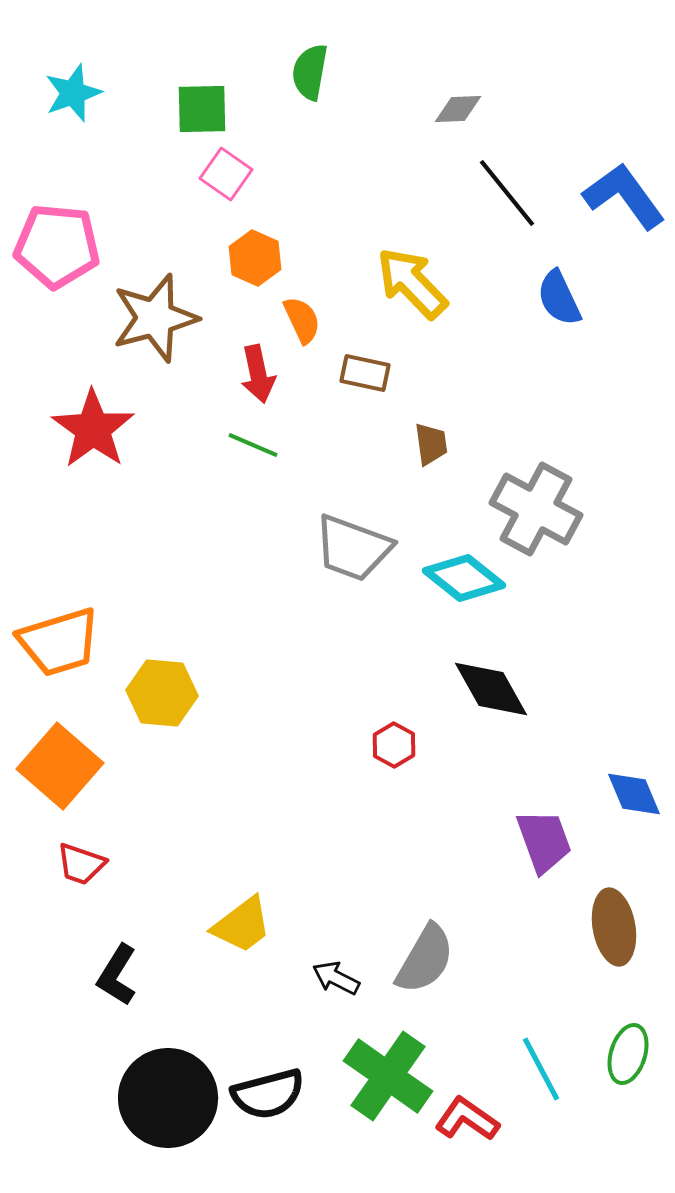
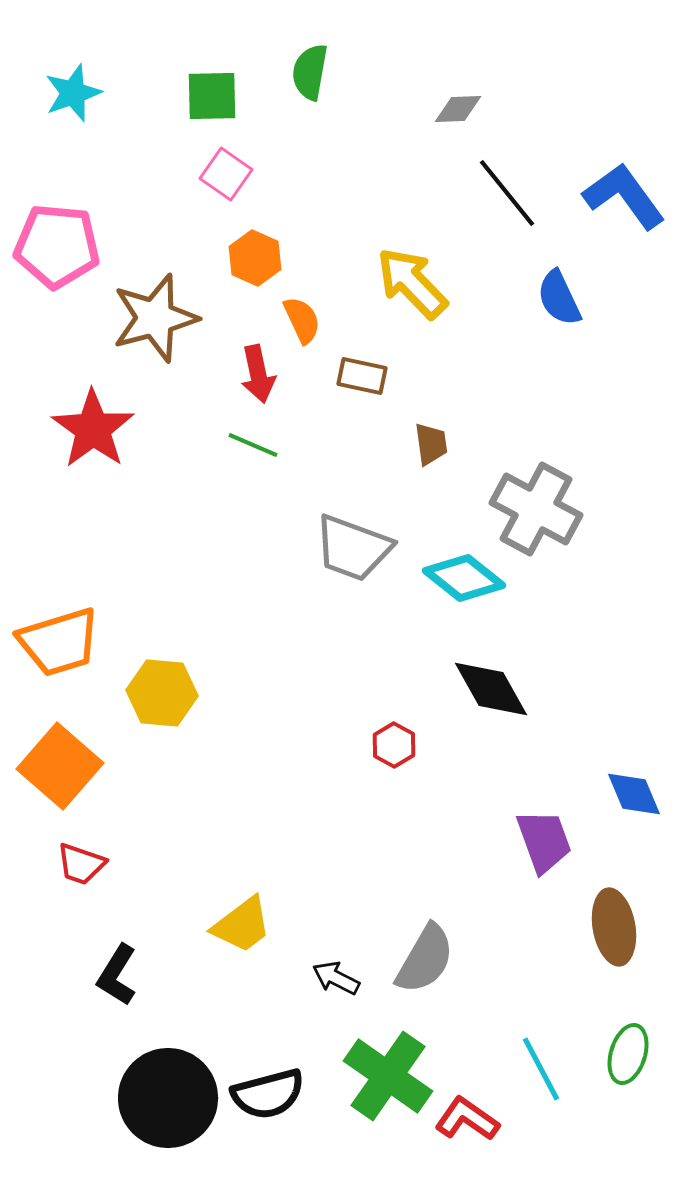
green square: moved 10 px right, 13 px up
brown rectangle: moved 3 px left, 3 px down
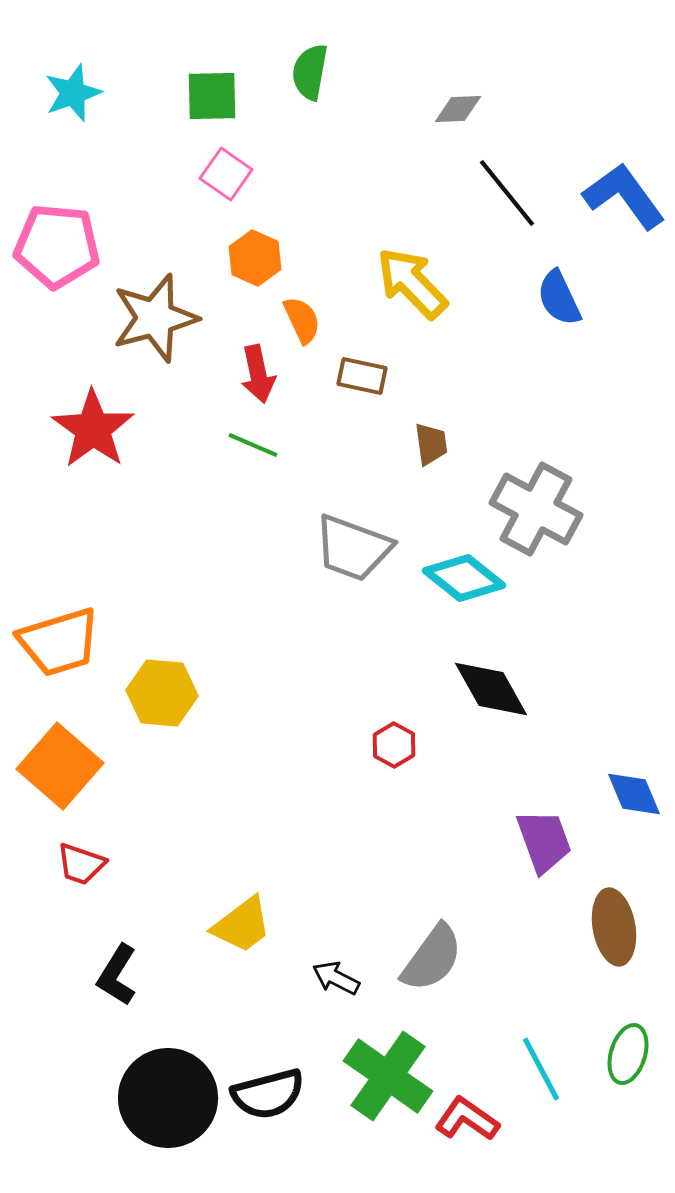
gray semicircle: moved 7 px right, 1 px up; rotated 6 degrees clockwise
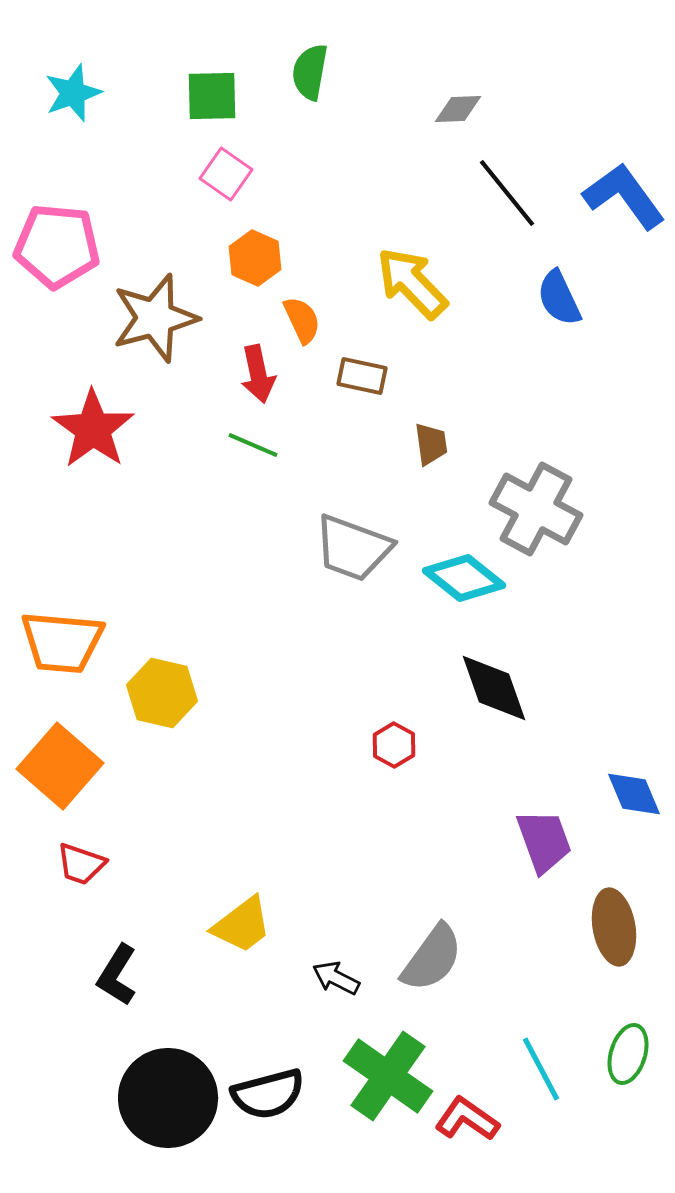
orange trapezoid: moved 3 px right; rotated 22 degrees clockwise
black diamond: moved 3 px right, 1 px up; rotated 10 degrees clockwise
yellow hexagon: rotated 8 degrees clockwise
